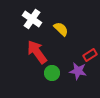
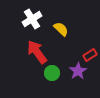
white cross: rotated 24 degrees clockwise
purple star: rotated 30 degrees clockwise
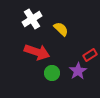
red arrow: rotated 145 degrees clockwise
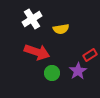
yellow semicircle: rotated 126 degrees clockwise
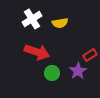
yellow semicircle: moved 1 px left, 6 px up
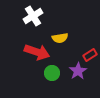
white cross: moved 1 px right, 3 px up
yellow semicircle: moved 15 px down
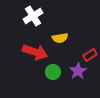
red arrow: moved 2 px left
green circle: moved 1 px right, 1 px up
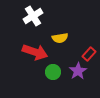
red rectangle: moved 1 px left, 1 px up; rotated 16 degrees counterclockwise
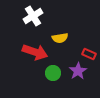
red rectangle: rotated 72 degrees clockwise
green circle: moved 1 px down
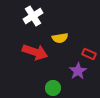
green circle: moved 15 px down
